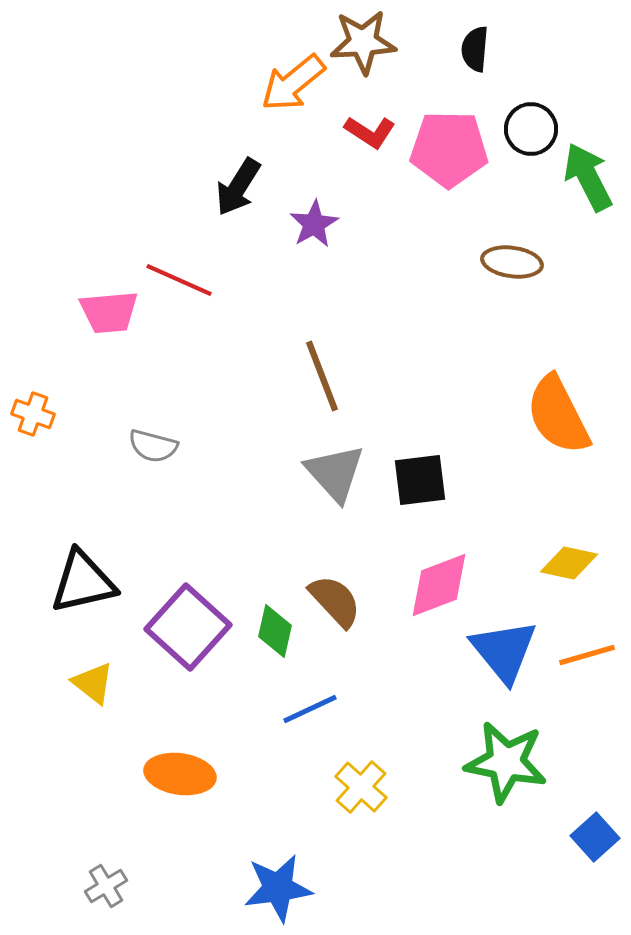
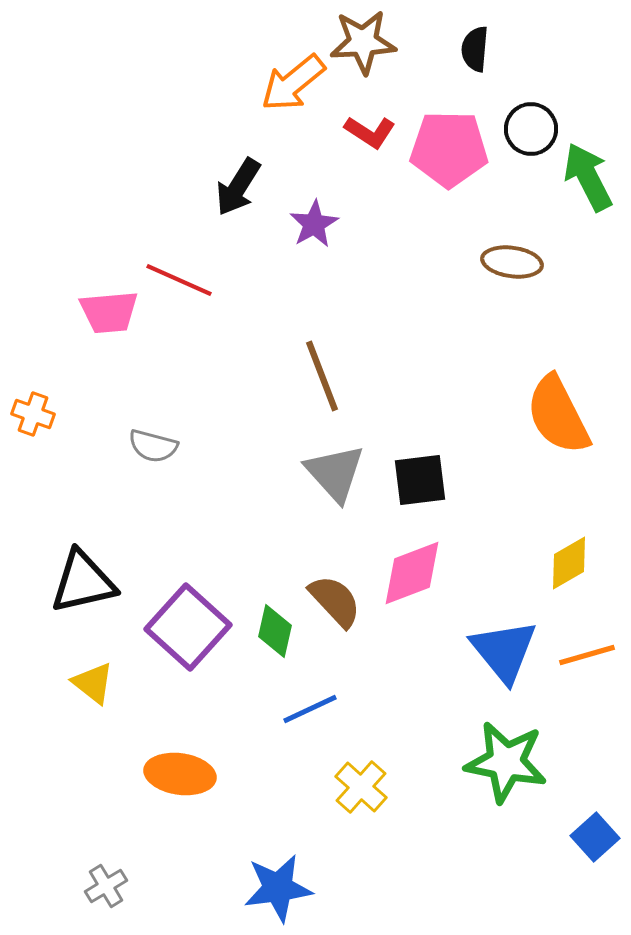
yellow diamond: rotated 42 degrees counterclockwise
pink diamond: moved 27 px left, 12 px up
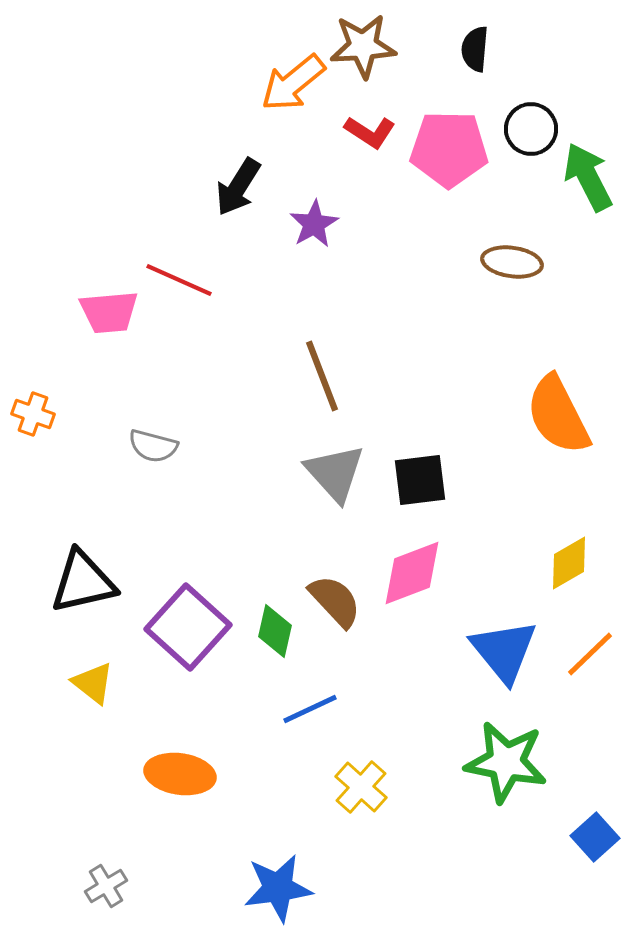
brown star: moved 4 px down
orange line: moved 3 px right, 1 px up; rotated 28 degrees counterclockwise
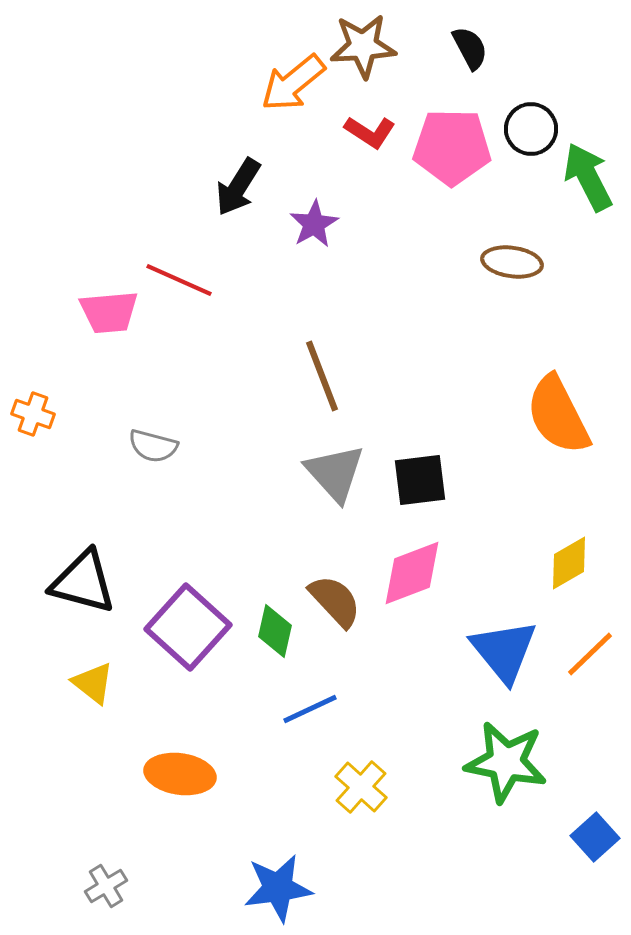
black semicircle: moved 5 px left, 1 px up; rotated 147 degrees clockwise
pink pentagon: moved 3 px right, 2 px up
black triangle: rotated 28 degrees clockwise
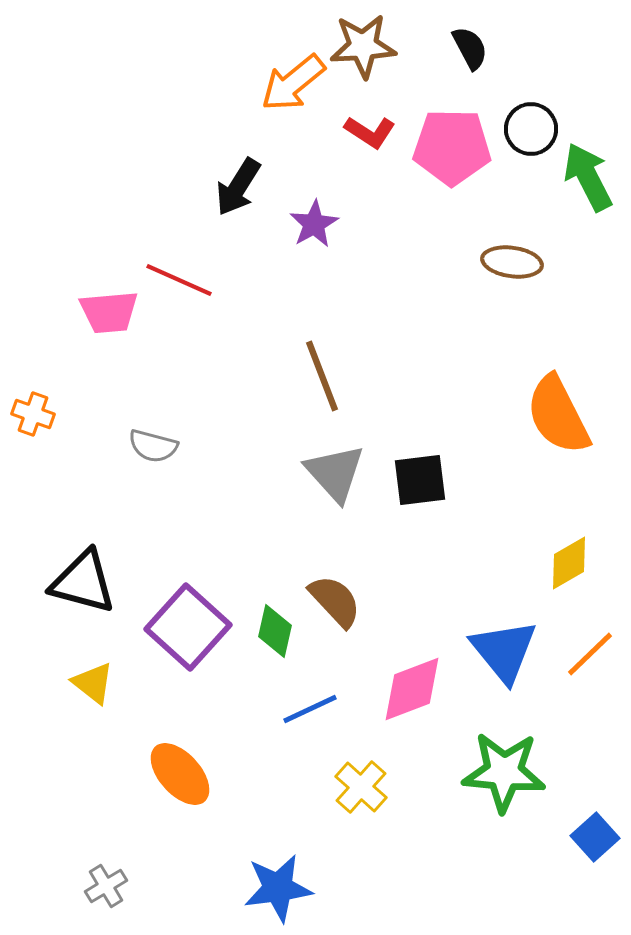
pink diamond: moved 116 px down
green star: moved 2 px left, 10 px down; rotated 6 degrees counterclockwise
orange ellipse: rotated 40 degrees clockwise
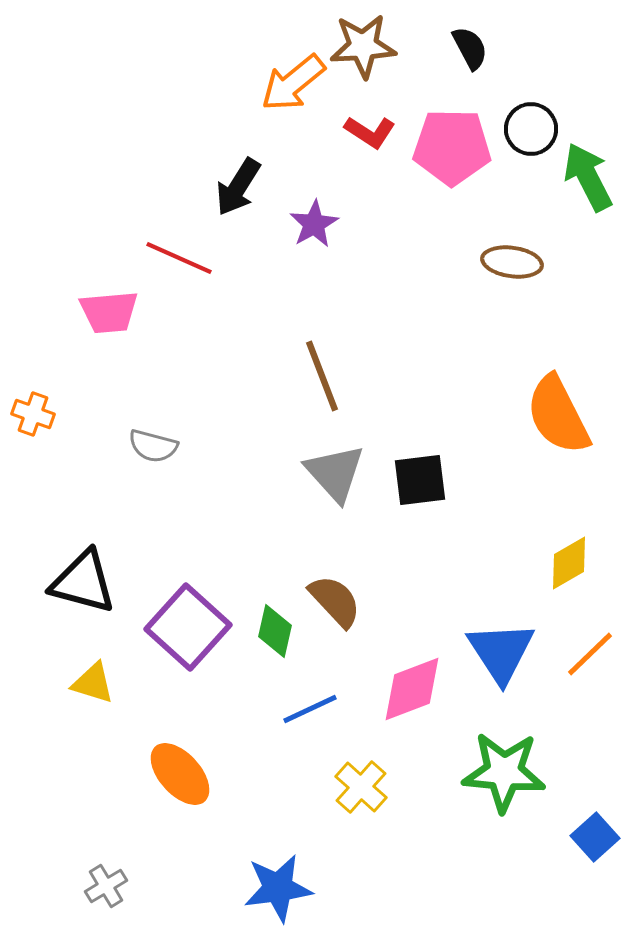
red line: moved 22 px up
blue triangle: moved 3 px left, 1 px down; rotated 6 degrees clockwise
yellow triangle: rotated 21 degrees counterclockwise
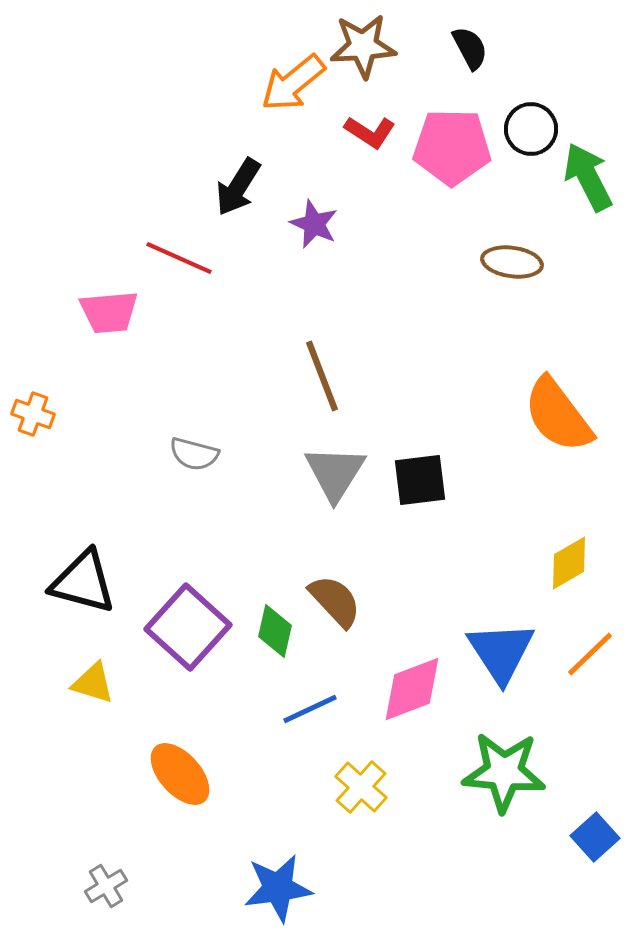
purple star: rotated 18 degrees counterclockwise
orange semicircle: rotated 10 degrees counterclockwise
gray semicircle: moved 41 px right, 8 px down
gray triangle: rotated 14 degrees clockwise
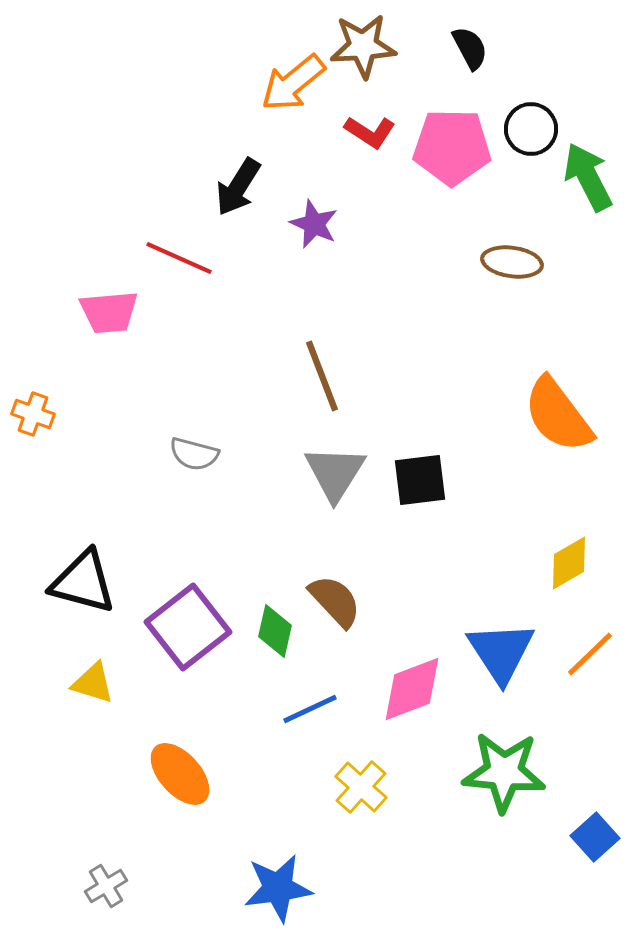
purple square: rotated 10 degrees clockwise
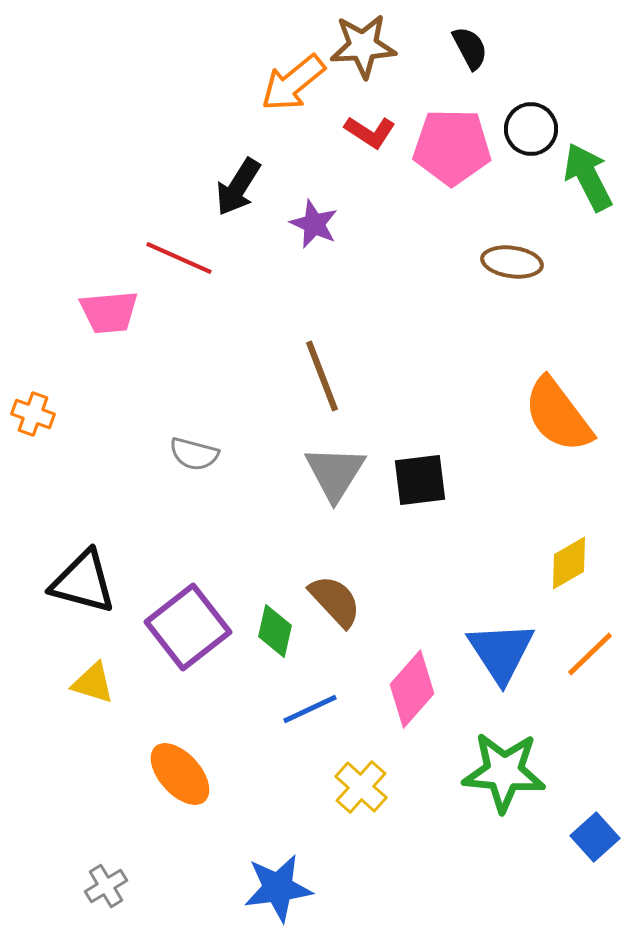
pink diamond: rotated 28 degrees counterclockwise
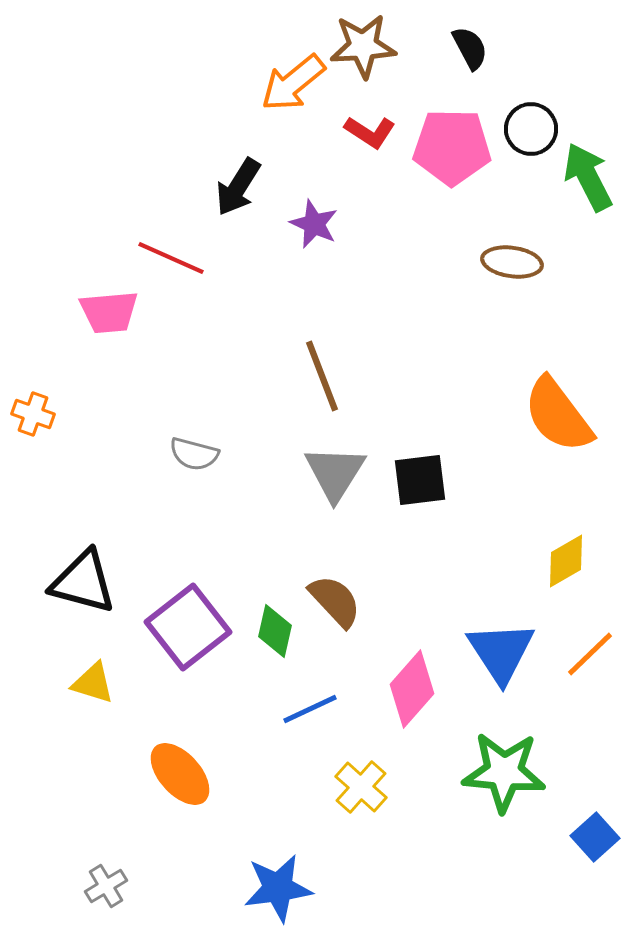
red line: moved 8 px left
yellow diamond: moved 3 px left, 2 px up
